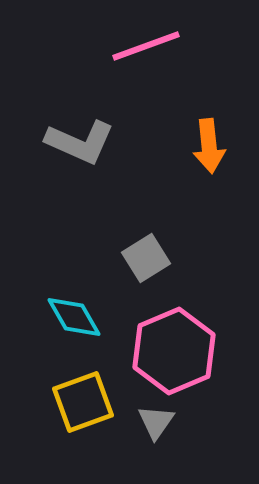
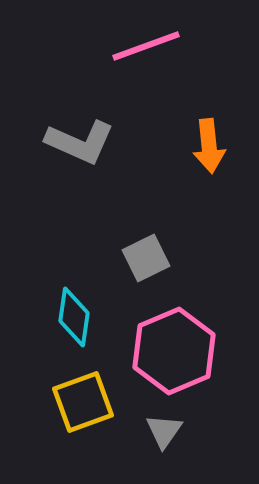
gray square: rotated 6 degrees clockwise
cyan diamond: rotated 38 degrees clockwise
gray triangle: moved 8 px right, 9 px down
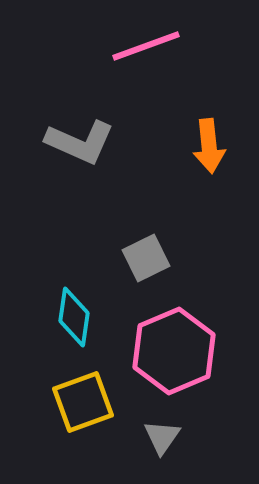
gray triangle: moved 2 px left, 6 px down
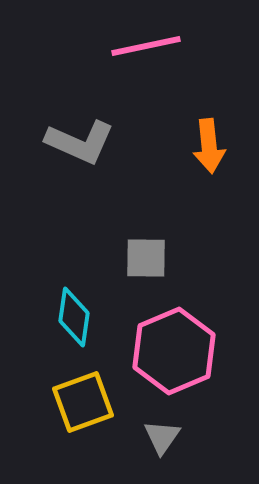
pink line: rotated 8 degrees clockwise
gray square: rotated 27 degrees clockwise
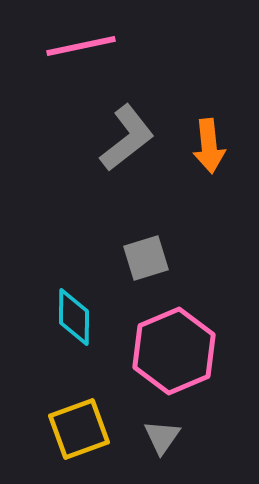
pink line: moved 65 px left
gray L-shape: moved 47 px right, 4 px up; rotated 62 degrees counterclockwise
gray square: rotated 18 degrees counterclockwise
cyan diamond: rotated 8 degrees counterclockwise
yellow square: moved 4 px left, 27 px down
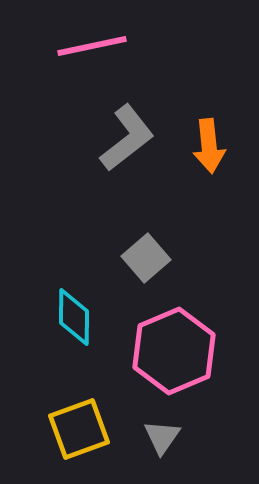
pink line: moved 11 px right
gray square: rotated 24 degrees counterclockwise
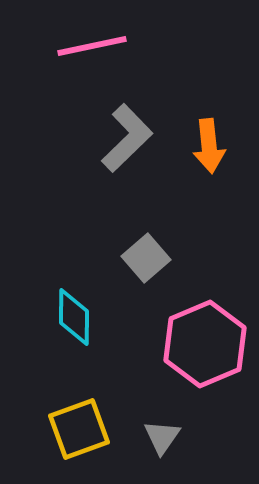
gray L-shape: rotated 6 degrees counterclockwise
pink hexagon: moved 31 px right, 7 px up
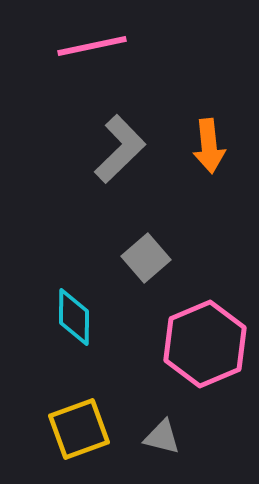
gray L-shape: moved 7 px left, 11 px down
gray triangle: rotated 51 degrees counterclockwise
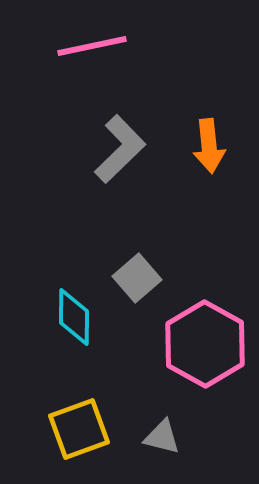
gray square: moved 9 px left, 20 px down
pink hexagon: rotated 8 degrees counterclockwise
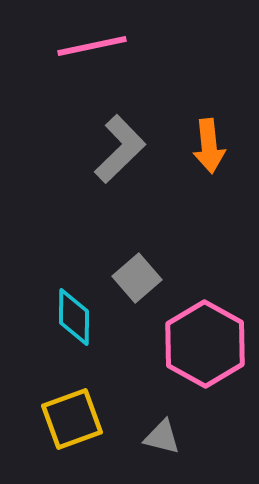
yellow square: moved 7 px left, 10 px up
